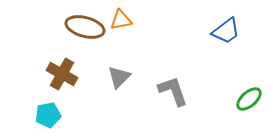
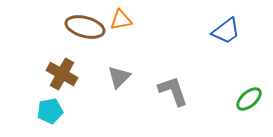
cyan pentagon: moved 2 px right, 4 px up
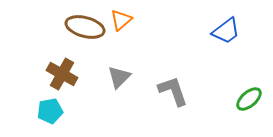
orange triangle: rotated 30 degrees counterclockwise
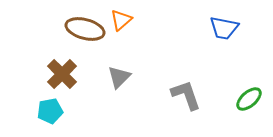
brown ellipse: moved 2 px down
blue trapezoid: moved 2 px left, 3 px up; rotated 48 degrees clockwise
brown cross: rotated 16 degrees clockwise
gray L-shape: moved 13 px right, 4 px down
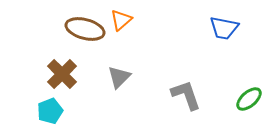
cyan pentagon: rotated 10 degrees counterclockwise
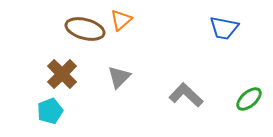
gray L-shape: rotated 28 degrees counterclockwise
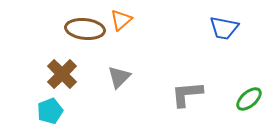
brown ellipse: rotated 9 degrees counterclockwise
gray L-shape: moved 1 px right, 1 px up; rotated 48 degrees counterclockwise
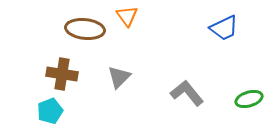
orange triangle: moved 6 px right, 4 px up; rotated 25 degrees counterclockwise
blue trapezoid: rotated 36 degrees counterclockwise
brown cross: rotated 36 degrees counterclockwise
gray L-shape: moved 1 px up; rotated 56 degrees clockwise
green ellipse: rotated 24 degrees clockwise
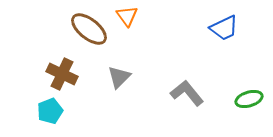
brown ellipse: moved 4 px right; rotated 33 degrees clockwise
brown cross: rotated 16 degrees clockwise
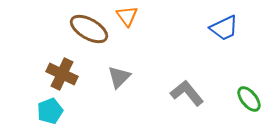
brown ellipse: rotated 9 degrees counterclockwise
green ellipse: rotated 68 degrees clockwise
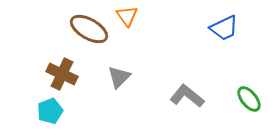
gray L-shape: moved 3 px down; rotated 12 degrees counterclockwise
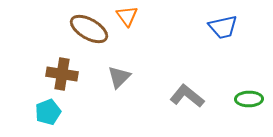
blue trapezoid: moved 1 px left, 1 px up; rotated 12 degrees clockwise
brown cross: rotated 16 degrees counterclockwise
green ellipse: rotated 52 degrees counterclockwise
cyan pentagon: moved 2 px left, 1 px down
